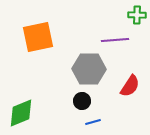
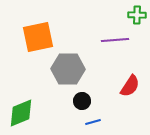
gray hexagon: moved 21 px left
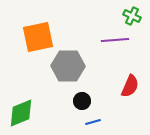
green cross: moved 5 px left, 1 px down; rotated 24 degrees clockwise
gray hexagon: moved 3 px up
red semicircle: rotated 10 degrees counterclockwise
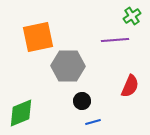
green cross: rotated 30 degrees clockwise
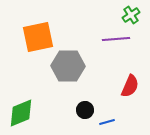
green cross: moved 1 px left, 1 px up
purple line: moved 1 px right, 1 px up
black circle: moved 3 px right, 9 px down
blue line: moved 14 px right
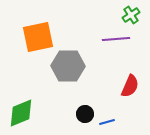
black circle: moved 4 px down
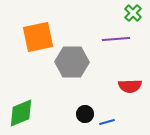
green cross: moved 2 px right, 2 px up; rotated 12 degrees counterclockwise
gray hexagon: moved 4 px right, 4 px up
red semicircle: rotated 65 degrees clockwise
